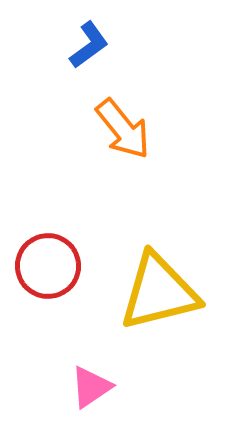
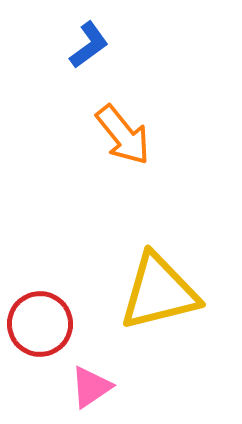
orange arrow: moved 6 px down
red circle: moved 8 px left, 58 px down
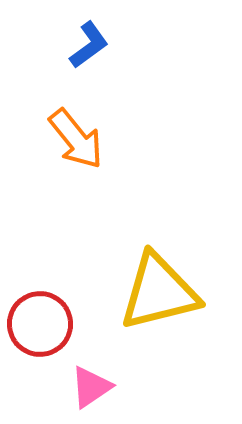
orange arrow: moved 47 px left, 4 px down
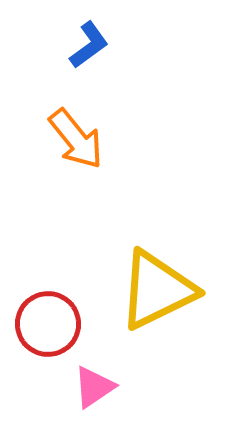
yellow triangle: moved 2 px left, 2 px up; rotated 12 degrees counterclockwise
red circle: moved 8 px right
pink triangle: moved 3 px right
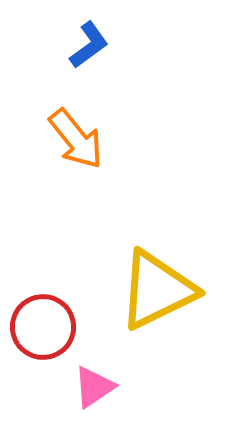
red circle: moved 5 px left, 3 px down
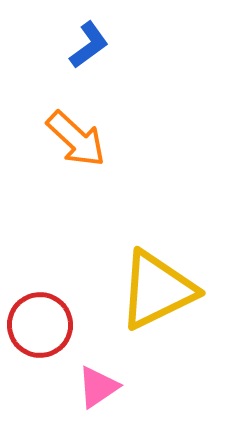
orange arrow: rotated 8 degrees counterclockwise
red circle: moved 3 px left, 2 px up
pink triangle: moved 4 px right
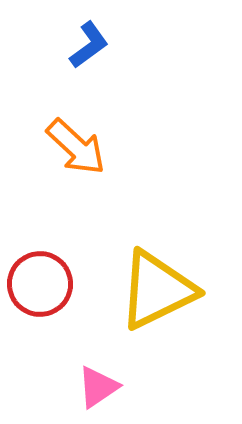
orange arrow: moved 8 px down
red circle: moved 41 px up
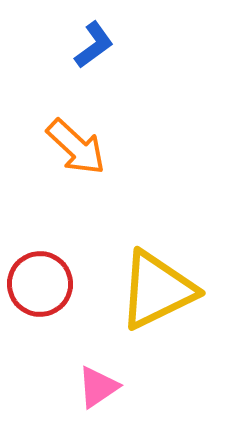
blue L-shape: moved 5 px right
